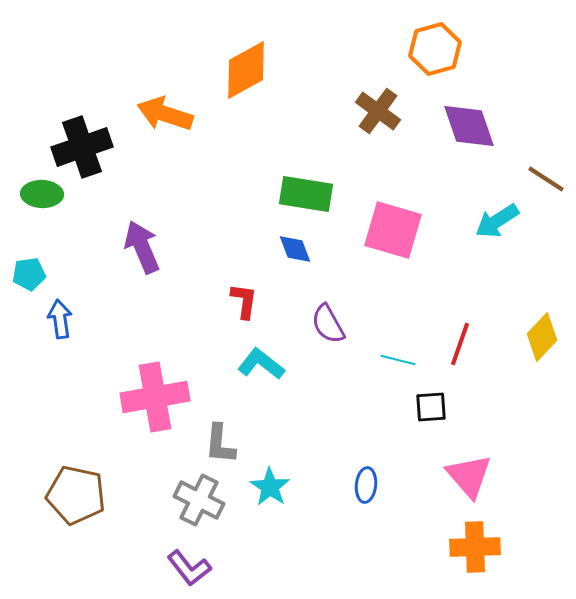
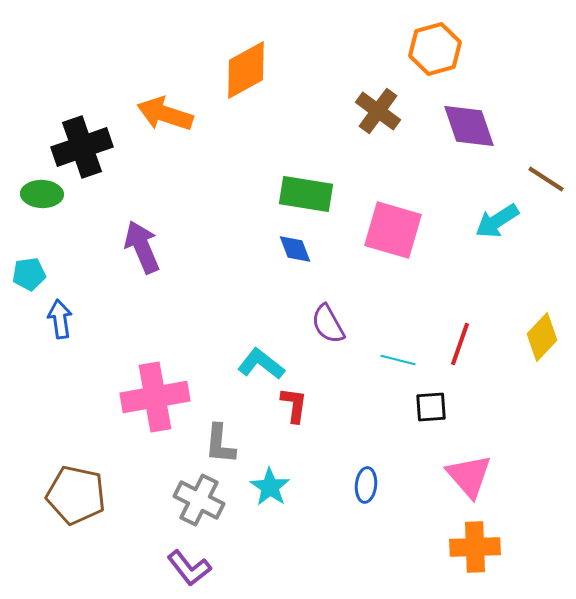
red L-shape: moved 50 px right, 104 px down
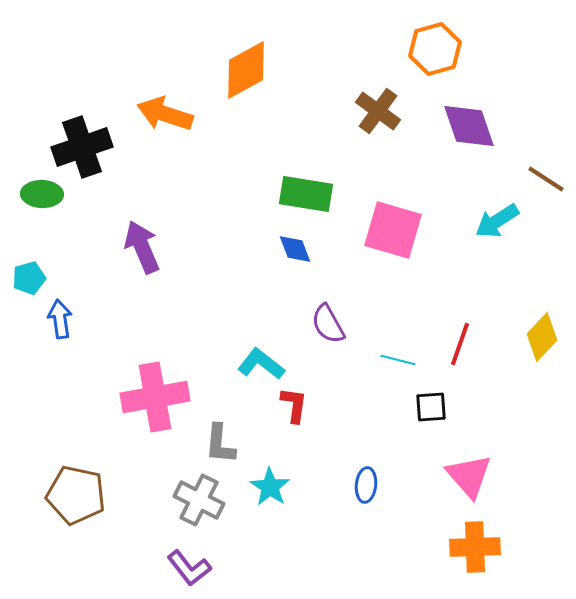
cyan pentagon: moved 4 px down; rotated 8 degrees counterclockwise
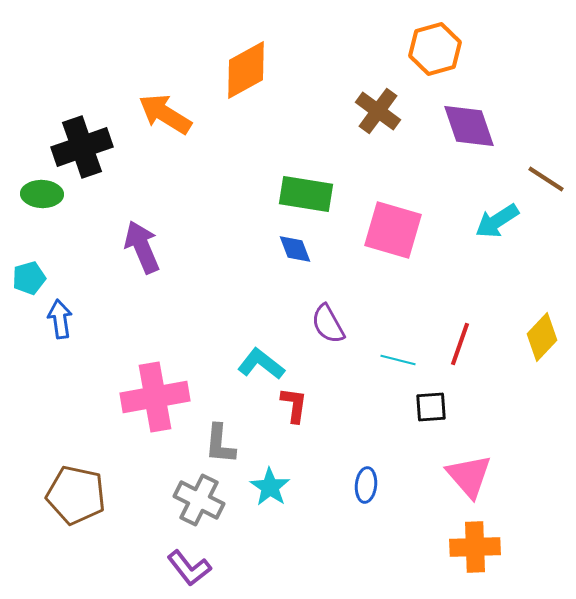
orange arrow: rotated 14 degrees clockwise
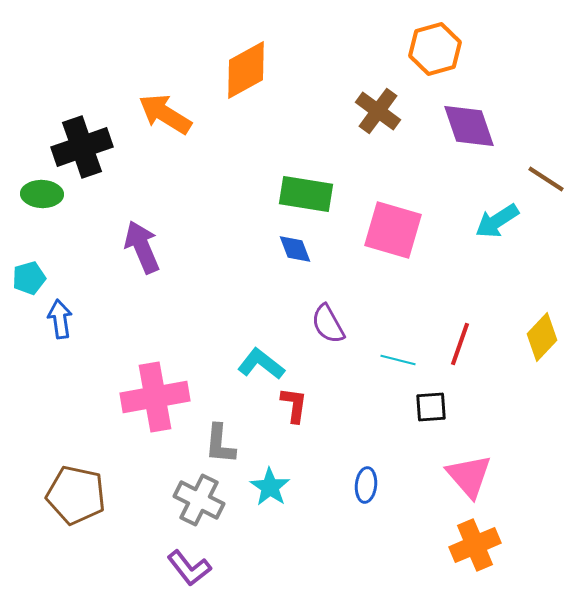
orange cross: moved 2 px up; rotated 21 degrees counterclockwise
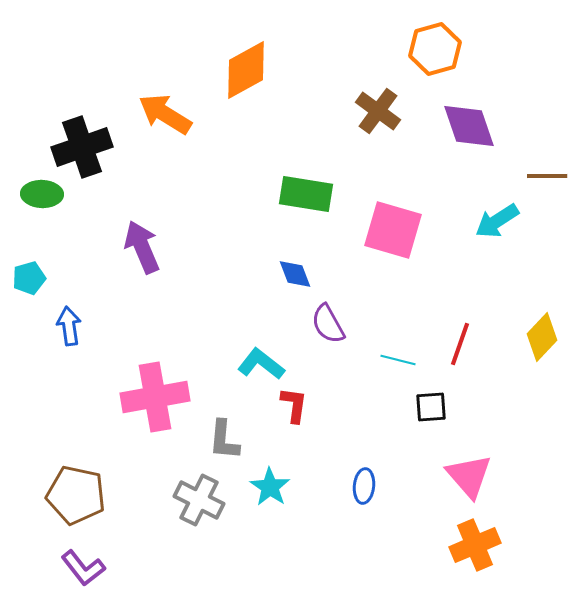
brown line: moved 1 px right, 3 px up; rotated 33 degrees counterclockwise
blue diamond: moved 25 px down
blue arrow: moved 9 px right, 7 px down
gray L-shape: moved 4 px right, 4 px up
blue ellipse: moved 2 px left, 1 px down
purple L-shape: moved 106 px left
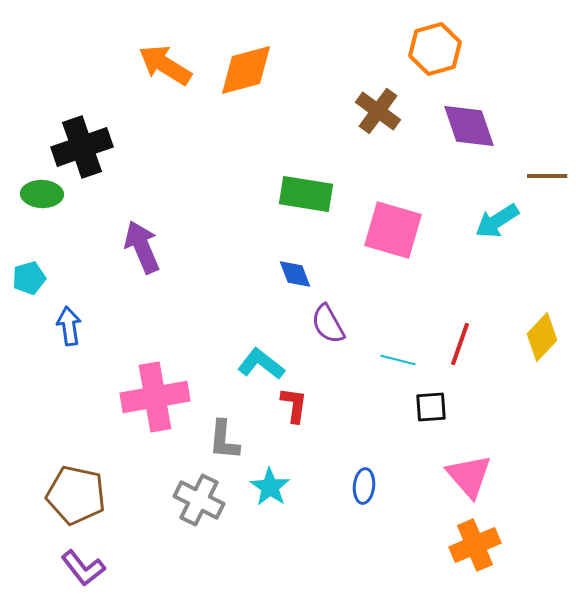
orange diamond: rotated 14 degrees clockwise
orange arrow: moved 49 px up
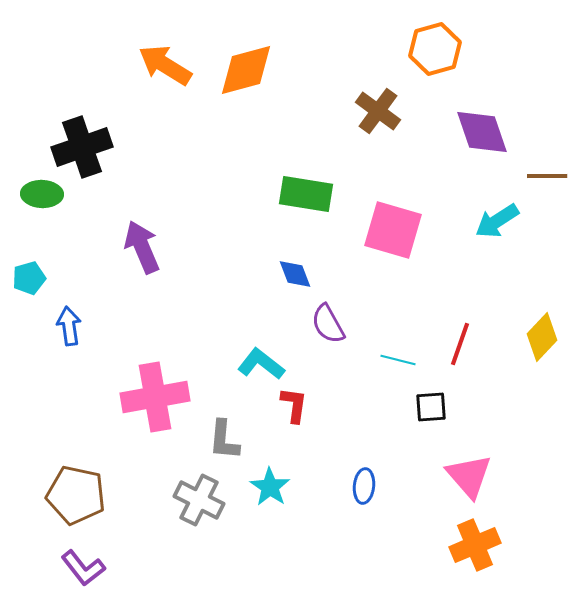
purple diamond: moved 13 px right, 6 px down
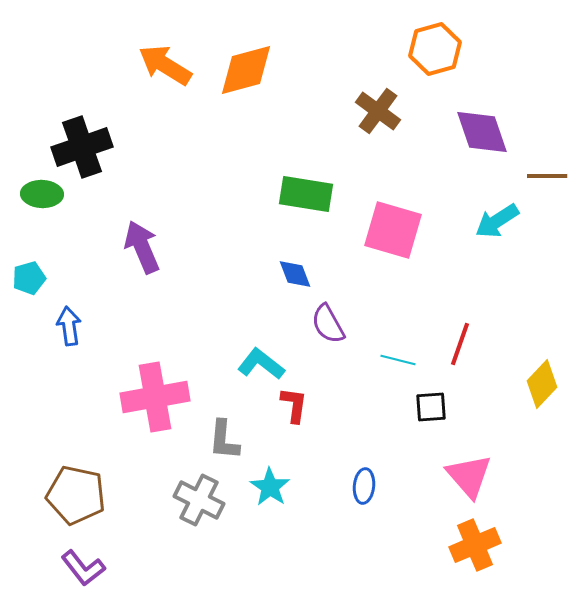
yellow diamond: moved 47 px down
